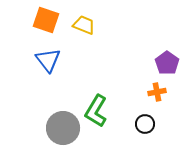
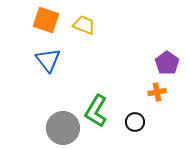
black circle: moved 10 px left, 2 px up
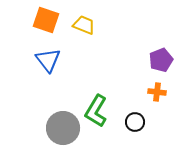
purple pentagon: moved 6 px left, 3 px up; rotated 15 degrees clockwise
orange cross: rotated 18 degrees clockwise
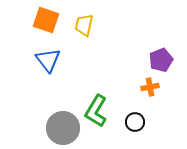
yellow trapezoid: rotated 100 degrees counterclockwise
orange cross: moved 7 px left, 5 px up; rotated 18 degrees counterclockwise
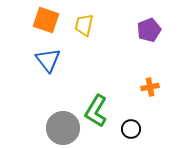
purple pentagon: moved 12 px left, 30 px up
black circle: moved 4 px left, 7 px down
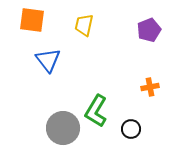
orange square: moved 14 px left; rotated 12 degrees counterclockwise
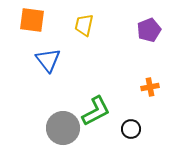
green L-shape: rotated 148 degrees counterclockwise
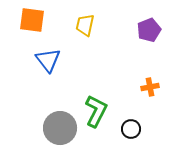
yellow trapezoid: moved 1 px right
green L-shape: rotated 36 degrees counterclockwise
gray circle: moved 3 px left
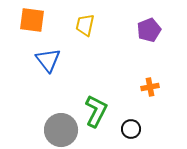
gray circle: moved 1 px right, 2 px down
